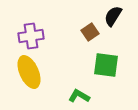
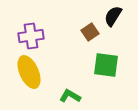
green L-shape: moved 9 px left
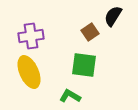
green square: moved 22 px left
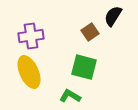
green square: moved 2 px down; rotated 8 degrees clockwise
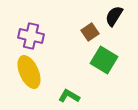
black semicircle: moved 1 px right
purple cross: rotated 20 degrees clockwise
green square: moved 20 px right, 7 px up; rotated 16 degrees clockwise
green L-shape: moved 1 px left
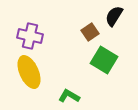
purple cross: moved 1 px left
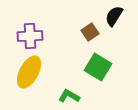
purple cross: rotated 15 degrees counterclockwise
green square: moved 6 px left, 7 px down
yellow ellipse: rotated 52 degrees clockwise
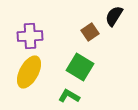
green square: moved 18 px left
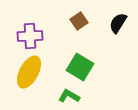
black semicircle: moved 4 px right, 7 px down
brown square: moved 11 px left, 11 px up
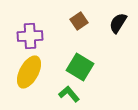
green L-shape: moved 2 px up; rotated 20 degrees clockwise
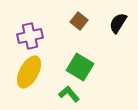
brown square: rotated 18 degrees counterclockwise
purple cross: rotated 10 degrees counterclockwise
